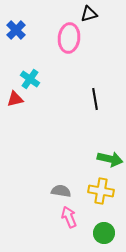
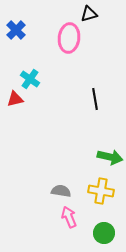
green arrow: moved 2 px up
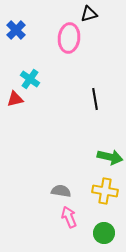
yellow cross: moved 4 px right
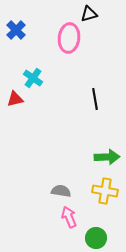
cyan cross: moved 3 px right, 1 px up
green arrow: moved 3 px left; rotated 15 degrees counterclockwise
green circle: moved 8 px left, 5 px down
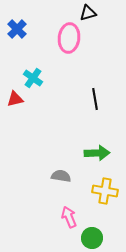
black triangle: moved 1 px left, 1 px up
blue cross: moved 1 px right, 1 px up
green arrow: moved 10 px left, 4 px up
gray semicircle: moved 15 px up
green circle: moved 4 px left
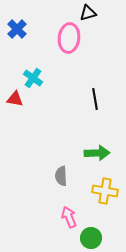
red triangle: rotated 24 degrees clockwise
gray semicircle: rotated 102 degrees counterclockwise
green circle: moved 1 px left
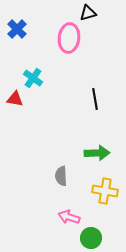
pink arrow: rotated 50 degrees counterclockwise
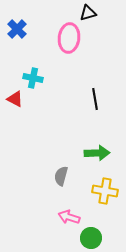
cyan cross: rotated 24 degrees counterclockwise
red triangle: rotated 18 degrees clockwise
gray semicircle: rotated 18 degrees clockwise
